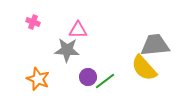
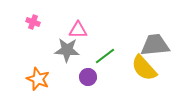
green line: moved 25 px up
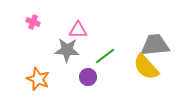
yellow semicircle: moved 2 px right, 1 px up
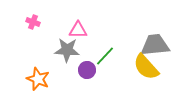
green line: rotated 10 degrees counterclockwise
purple circle: moved 1 px left, 7 px up
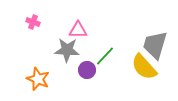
gray trapezoid: rotated 68 degrees counterclockwise
yellow semicircle: moved 2 px left
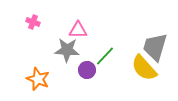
gray trapezoid: moved 2 px down
yellow semicircle: moved 1 px down
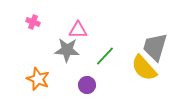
purple circle: moved 15 px down
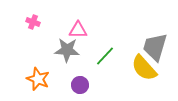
purple circle: moved 7 px left
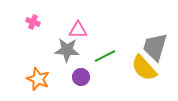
green line: rotated 20 degrees clockwise
purple circle: moved 1 px right, 8 px up
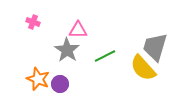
gray star: rotated 30 degrees clockwise
yellow semicircle: moved 1 px left
purple circle: moved 21 px left, 7 px down
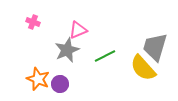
pink triangle: rotated 24 degrees counterclockwise
gray star: rotated 15 degrees clockwise
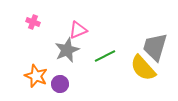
orange star: moved 2 px left, 3 px up
